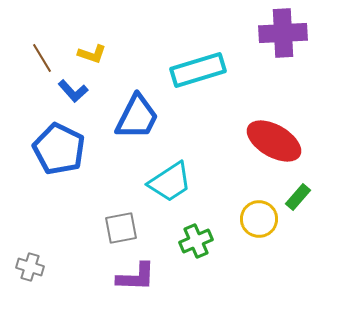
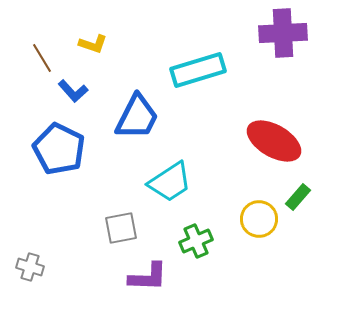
yellow L-shape: moved 1 px right, 10 px up
purple L-shape: moved 12 px right
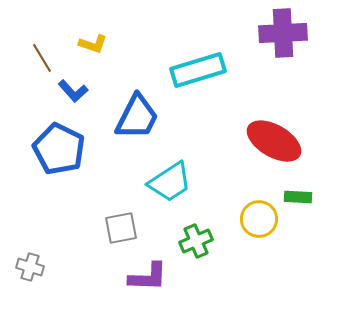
green rectangle: rotated 52 degrees clockwise
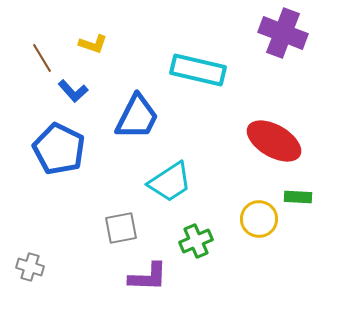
purple cross: rotated 24 degrees clockwise
cyan rectangle: rotated 30 degrees clockwise
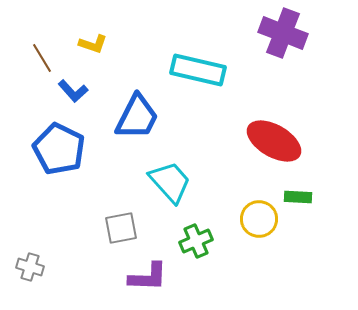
cyan trapezoid: rotated 99 degrees counterclockwise
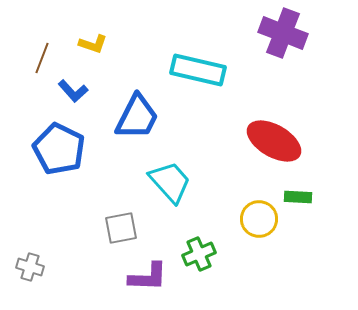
brown line: rotated 52 degrees clockwise
green cross: moved 3 px right, 13 px down
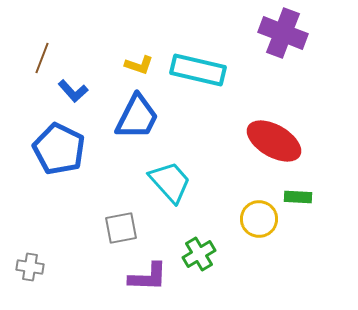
yellow L-shape: moved 46 px right, 21 px down
green cross: rotated 8 degrees counterclockwise
gray cross: rotated 8 degrees counterclockwise
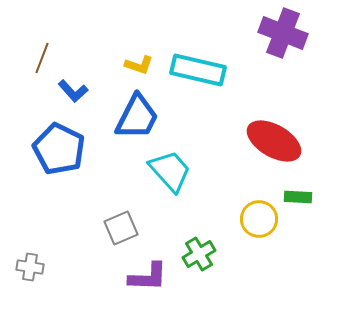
cyan trapezoid: moved 11 px up
gray square: rotated 12 degrees counterclockwise
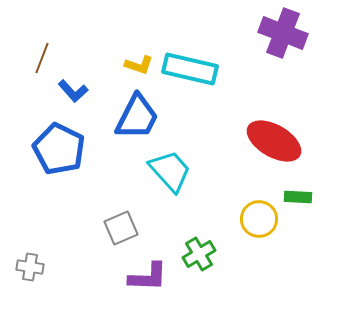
cyan rectangle: moved 8 px left, 1 px up
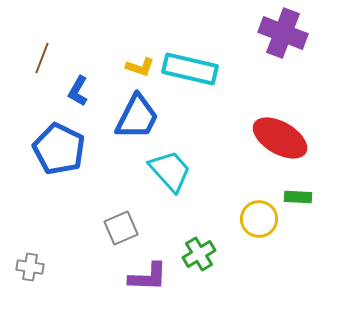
yellow L-shape: moved 1 px right, 2 px down
blue L-shape: moved 5 px right; rotated 72 degrees clockwise
red ellipse: moved 6 px right, 3 px up
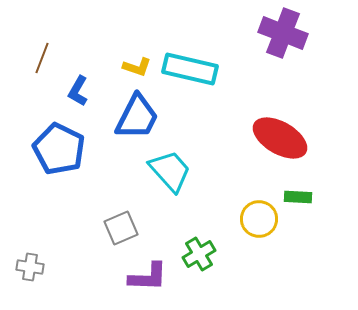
yellow L-shape: moved 3 px left
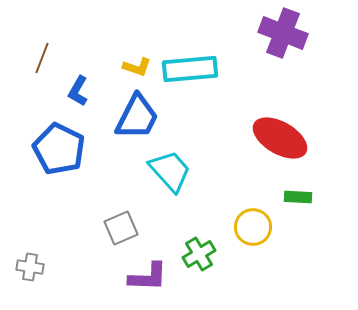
cyan rectangle: rotated 18 degrees counterclockwise
yellow circle: moved 6 px left, 8 px down
